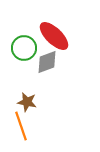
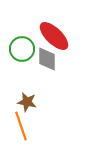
green circle: moved 2 px left, 1 px down
gray diamond: moved 3 px up; rotated 70 degrees counterclockwise
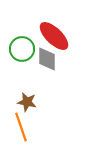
orange line: moved 1 px down
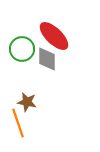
orange line: moved 3 px left, 4 px up
